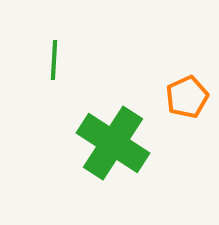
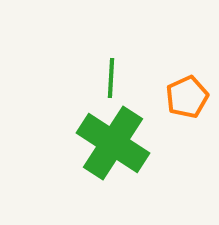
green line: moved 57 px right, 18 px down
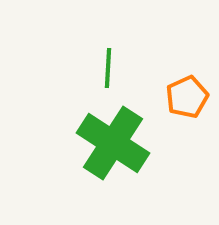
green line: moved 3 px left, 10 px up
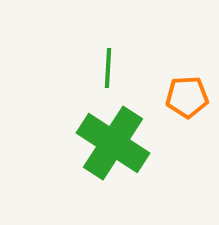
orange pentagon: rotated 21 degrees clockwise
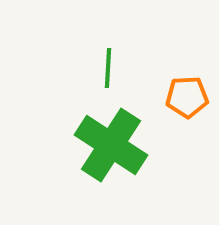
green cross: moved 2 px left, 2 px down
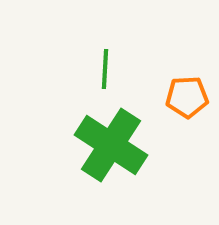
green line: moved 3 px left, 1 px down
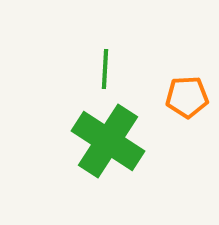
green cross: moved 3 px left, 4 px up
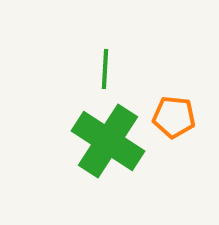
orange pentagon: moved 13 px left, 20 px down; rotated 9 degrees clockwise
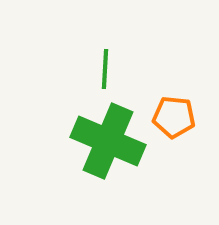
green cross: rotated 10 degrees counterclockwise
